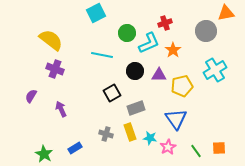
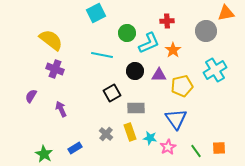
red cross: moved 2 px right, 2 px up; rotated 16 degrees clockwise
gray rectangle: rotated 18 degrees clockwise
gray cross: rotated 24 degrees clockwise
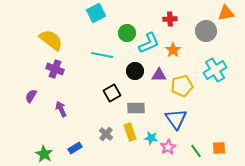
red cross: moved 3 px right, 2 px up
cyan star: moved 1 px right
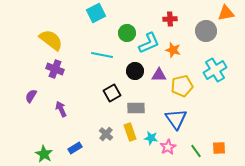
orange star: rotated 21 degrees counterclockwise
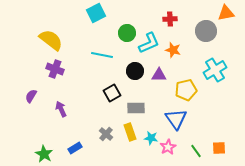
yellow pentagon: moved 4 px right, 4 px down
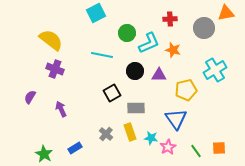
gray circle: moved 2 px left, 3 px up
purple semicircle: moved 1 px left, 1 px down
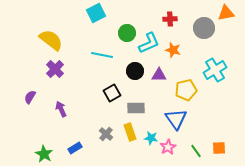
purple cross: rotated 24 degrees clockwise
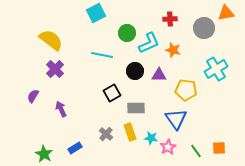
cyan cross: moved 1 px right, 1 px up
yellow pentagon: rotated 20 degrees clockwise
purple semicircle: moved 3 px right, 1 px up
